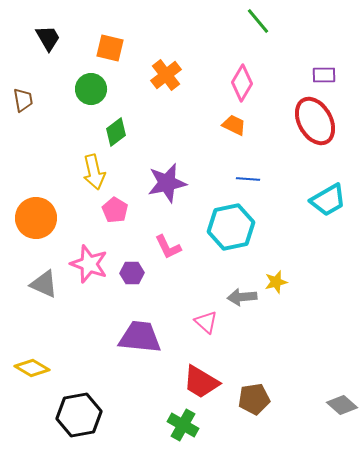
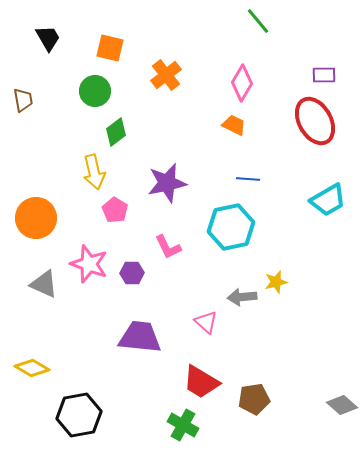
green circle: moved 4 px right, 2 px down
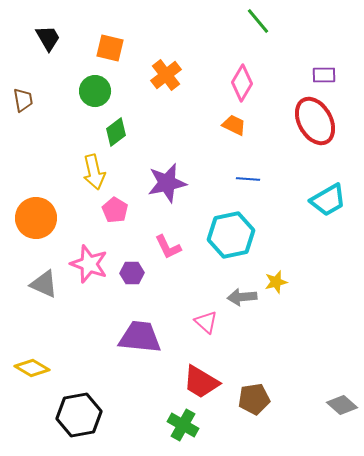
cyan hexagon: moved 8 px down
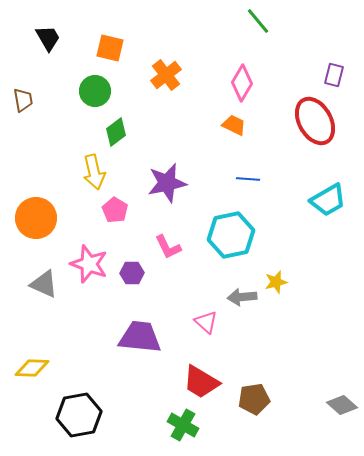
purple rectangle: moved 10 px right; rotated 75 degrees counterclockwise
yellow diamond: rotated 28 degrees counterclockwise
